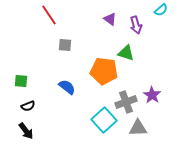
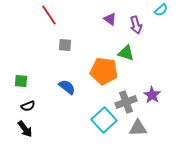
black arrow: moved 1 px left, 2 px up
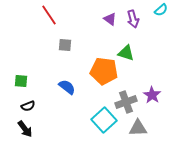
purple arrow: moved 3 px left, 6 px up
